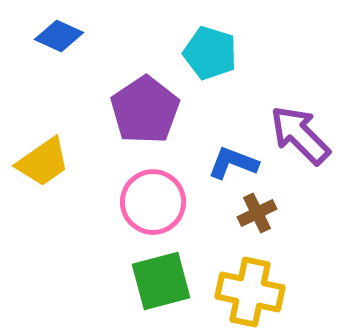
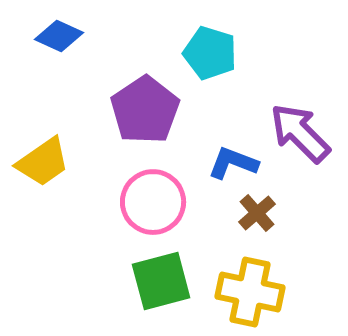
purple arrow: moved 2 px up
brown cross: rotated 15 degrees counterclockwise
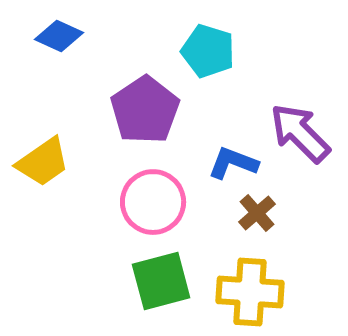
cyan pentagon: moved 2 px left, 2 px up
yellow cross: rotated 8 degrees counterclockwise
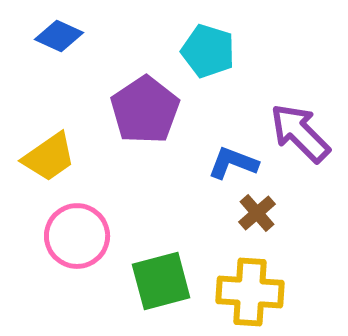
yellow trapezoid: moved 6 px right, 5 px up
pink circle: moved 76 px left, 34 px down
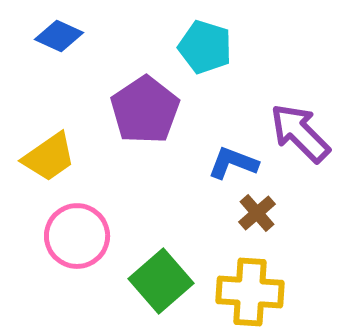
cyan pentagon: moved 3 px left, 4 px up
green square: rotated 26 degrees counterclockwise
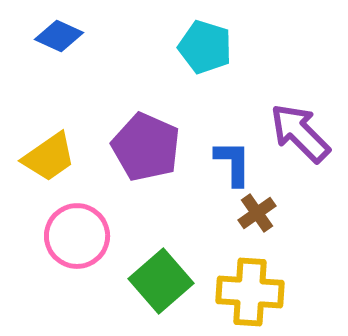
purple pentagon: moved 1 px right, 37 px down; rotated 14 degrees counterclockwise
blue L-shape: rotated 69 degrees clockwise
brown cross: rotated 6 degrees clockwise
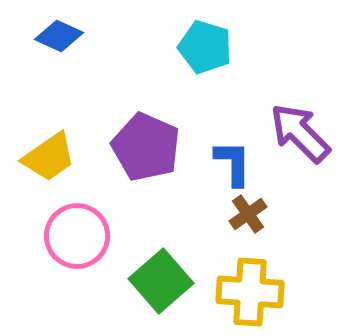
brown cross: moved 9 px left, 1 px down
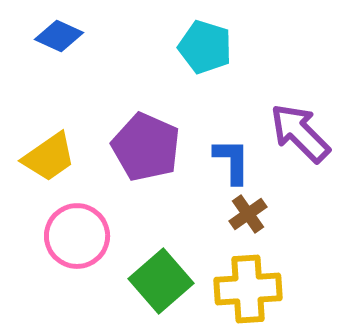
blue L-shape: moved 1 px left, 2 px up
yellow cross: moved 2 px left, 3 px up; rotated 8 degrees counterclockwise
